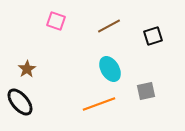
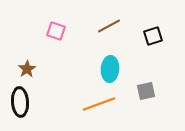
pink square: moved 10 px down
cyan ellipse: rotated 35 degrees clockwise
black ellipse: rotated 36 degrees clockwise
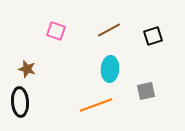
brown line: moved 4 px down
brown star: rotated 24 degrees counterclockwise
orange line: moved 3 px left, 1 px down
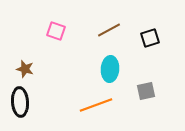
black square: moved 3 px left, 2 px down
brown star: moved 2 px left
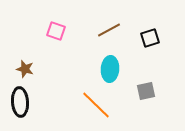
orange line: rotated 64 degrees clockwise
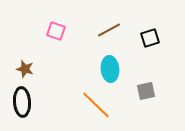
cyan ellipse: rotated 10 degrees counterclockwise
black ellipse: moved 2 px right
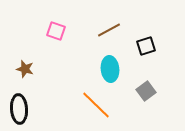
black square: moved 4 px left, 8 px down
gray square: rotated 24 degrees counterclockwise
black ellipse: moved 3 px left, 7 px down
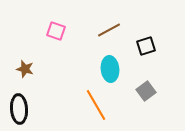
orange line: rotated 16 degrees clockwise
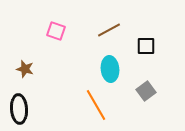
black square: rotated 18 degrees clockwise
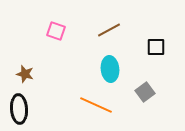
black square: moved 10 px right, 1 px down
brown star: moved 5 px down
gray square: moved 1 px left, 1 px down
orange line: rotated 36 degrees counterclockwise
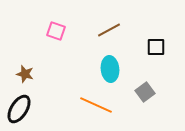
black ellipse: rotated 36 degrees clockwise
